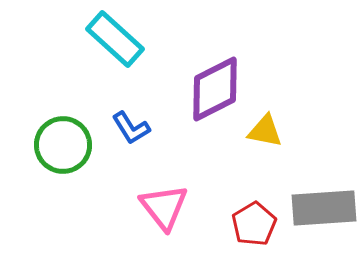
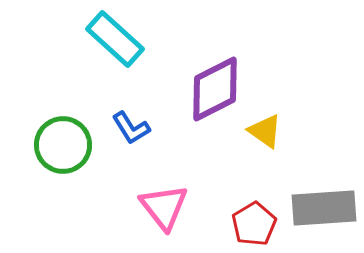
yellow triangle: rotated 24 degrees clockwise
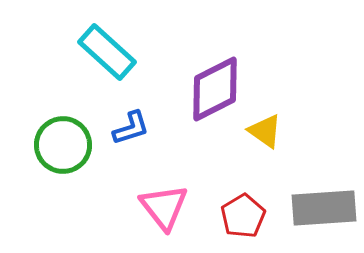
cyan rectangle: moved 8 px left, 13 px down
blue L-shape: rotated 75 degrees counterclockwise
red pentagon: moved 11 px left, 8 px up
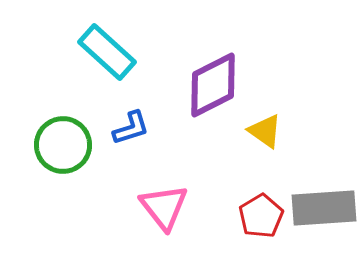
purple diamond: moved 2 px left, 4 px up
red pentagon: moved 18 px right
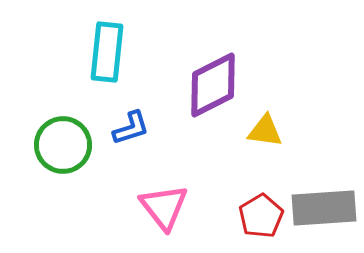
cyan rectangle: rotated 54 degrees clockwise
yellow triangle: rotated 27 degrees counterclockwise
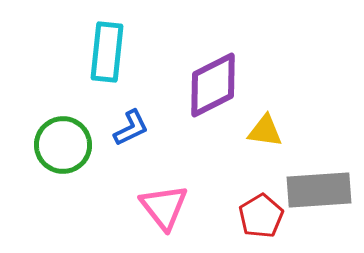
blue L-shape: rotated 9 degrees counterclockwise
gray rectangle: moved 5 px left, 18 px up
